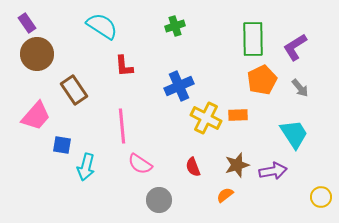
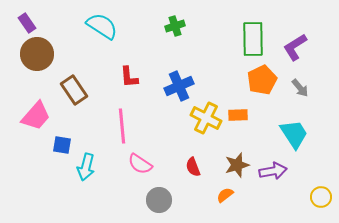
red L-shape: moved 5 px right, 11 px down
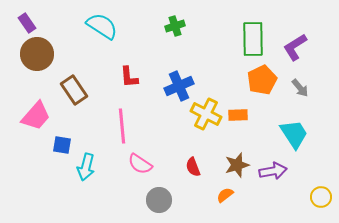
yellow cross: moved 4 px up
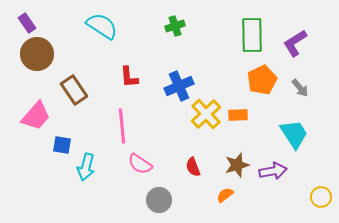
green rectangle: moved 1 px left, 4 px up
purple L-shape: moved 4 px up
yellow cross: rotated 20 degrees clockwise
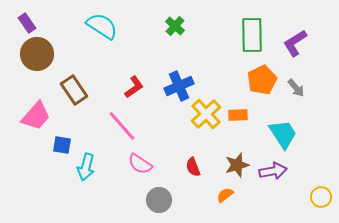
green cross: rotated 30 degrees counterclockwise
red L-shape: moved 5 px right, 10 px down; rotated 120 degrees counterclockwise
gray arrow: moved 4 px left
pink line: rotated 36 degrees counterclockwise
cyan trapezoid: moved 11 px left
